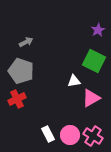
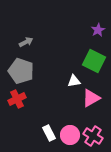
white rectangle: moved 1 px right, 1 px up
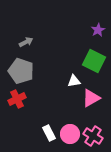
pink circle: moved 1 px up
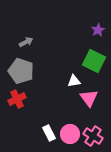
pink triangle: moved 2 px left; rotated 36 degrees counterclockwise
